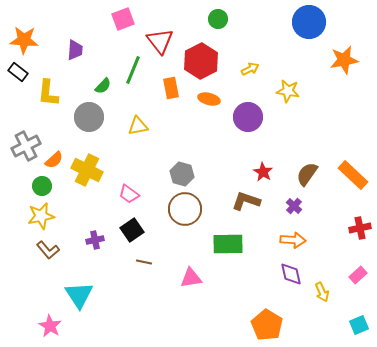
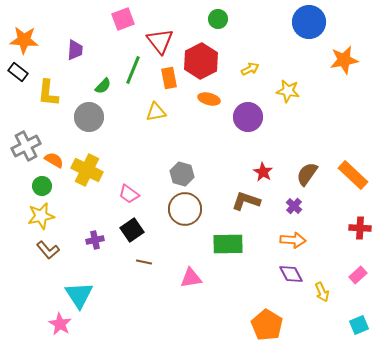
orange rectangle at (171, 88): moved 2 px left, 10 px up
yellow triangle at (138, 126): moved 18 px right, 14 px up
orange semicircle at (54, 160): rotated 108 degrees counterclockwise
red cross at (360, 228): rotated 15 degrees clockwise
purple diamond at (291, 274): rotated 15 degrees counterclockwise
pink star at (50, 326): moved 10 px right, 2 px up
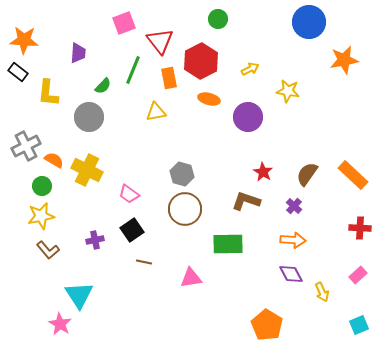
pink square at (123, 19): moved 1 px right, 4 px down
purple trapezoid at (75, 50): moved 3 px right, 3 px down
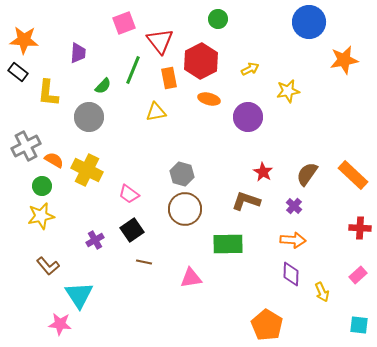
yellow star at (288, 91): rotated 20 degrees counterclockwise
purple cross at (95, 240): rotated 18 degrees counterclockwise
brown L-shape at (48, 250): moved 16 px down
purple diamond at (291, 274): rotated 30 degrees clockwise
pink star at (60, 324): rotated 25 degrees counterclockwise
cyan square at (359, 325): rotated 30 degrees clockwise
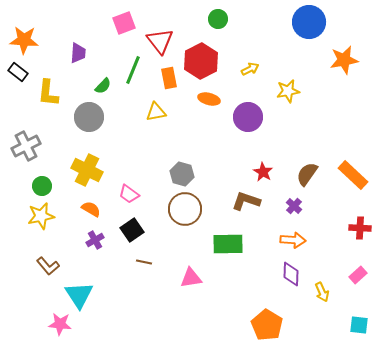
orange semicircle at (54, 160): moved 37 px right, 49 px down
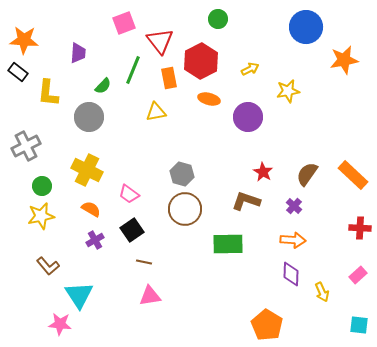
blue circle at (309, 22): moved 3 px left, 5 px down
pink triangle at (191, 278): moved 41 px left, 18 px down
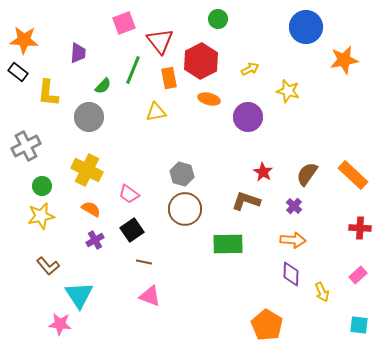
yellow star at (288, 91): rotated 25 degrees clockwise
pink triangle at (150, 296): rotated 30 degrees clockwise
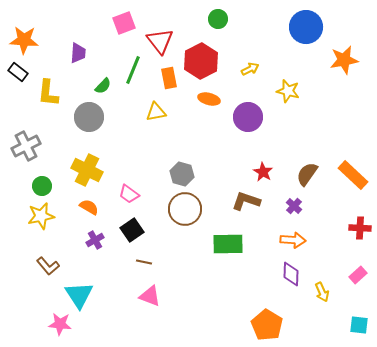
orange semicircle at (91, 209): moved 2 px left, 2 px up
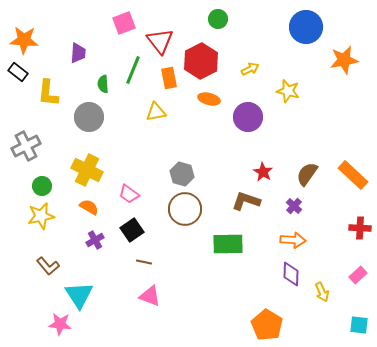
green semicircle at (103, 86): moved 2 px up; rotated 132 degrees clockwise
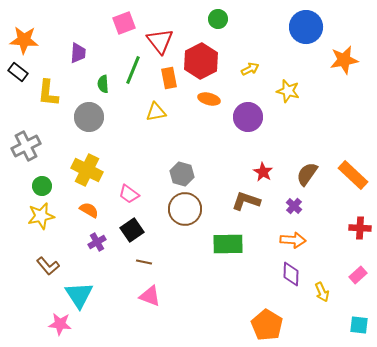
orange semicircle at (89, 207): moved 3 px down
purple cross at (95, 240): moved 2 px right, 2 px down
